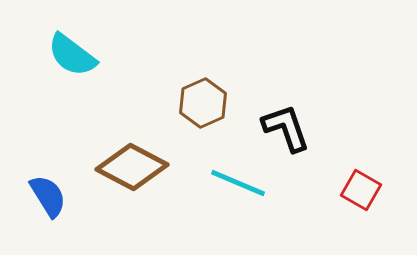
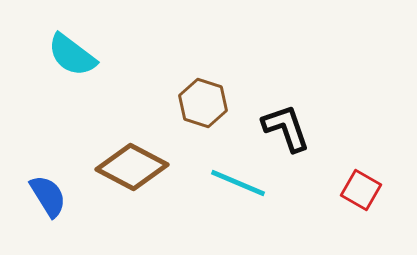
brown hexagon: rotated 18 degrees counterclockwise
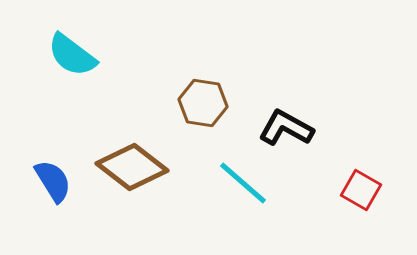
brown hexagon: rotated 9 degrees counterclockwise
black L-shape: rotated 42 degrees counterclockwise
brown diamond: rotated 10 degrees clockwise
cyan line: moved 5 px right; rotated 18 degrees clockwise
blue semicircle: moved 5 px right, 15 px up
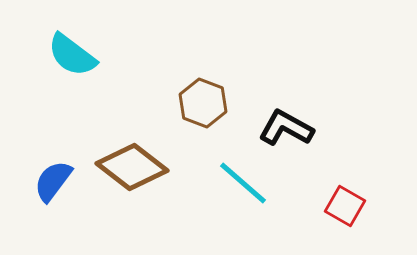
brown hexagon: rotated 12 degrees clockwise
blue semicircle: rotated 111 degrees counterclockwise
red square: moved 16 px left, 16 px down
